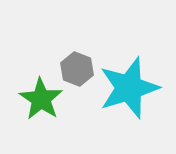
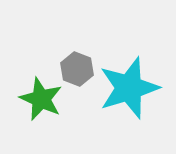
green star: rotated 9 degrees counterclockwise
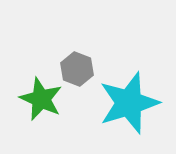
cyan star: moved 15 px down
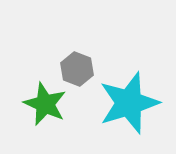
green star: moved 4 px right, 5 px down
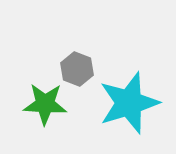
green star: rotated 21 degrees counterclockwise
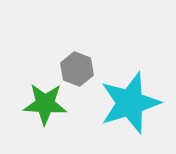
cyan star: moved 1 px right
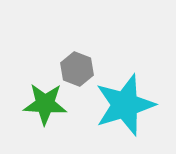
cyan star: moved 5 px left, 2 px down
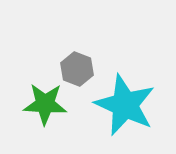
cyan star: rotated 30 degrees counterclockwise
